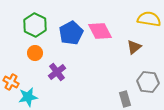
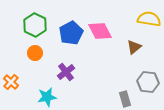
purple cross: moved 9 px right
orange cross: rotated 14 degrees clockwise
cyan star: moved 19 px right
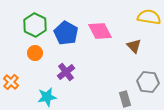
yellow semicircle: moved 2 px up
blue pentagon: moved 5 px left; rotated 15 degrees counterclockwise
brown triangle: moved 1 px up; rotated 35 degrees counterclockwise
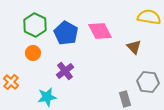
brown triangle: moved 1 px down
orange circle: moved 2 px left
purple cross: moved 1 px left, 1 px up
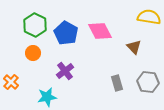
gray rectangle: moved 8 px left, 16 px up
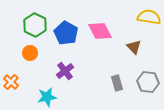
orange circle: moved 3 px left
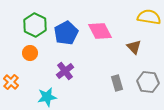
blue pentagon: rotated 15 degrees clockwise
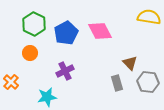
green hexagon: moved 1 px left, 1 px up
brown triangle: moved 4 px left, 16 px down
purple cross: rotated 12 degrees clockwise
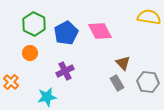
brown triangle: moved 7 px left
gray rectangle: rotated 14 degrees counterclockwise
